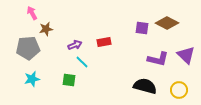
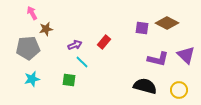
red rectangle: rotated 40 degrees counterclockwise
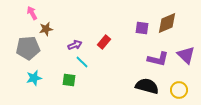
brown diamond: rotated 50 degrees counterclockwise
cyan star: moved 2 px right, 1 px up
black semicircle: moved 2 px right
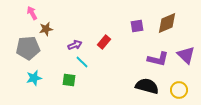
purple square: moved 5 px left, 2 px up; rotated 16 degrees counterclockwise
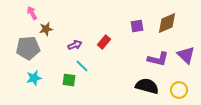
cyan line: moved 4 px down
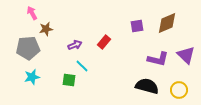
cyan star: moved 2 px left, 1 px up
